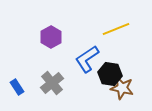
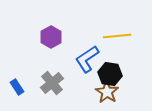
yellow line: moved 1 px right, 7 px down; rotated 16 degrees clockwise
brown star: moved 15 px left, 4 px down; rotated 20 degrees clockwise
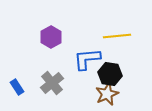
blue L-shape: rotated 28 degrees clockwise
brown star: moved 2 px down; rotated 15 degrees clockwise
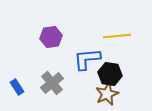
purple hexagon: rotated 20 degrees clockwise
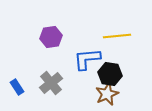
gray cross: moved 1 px left
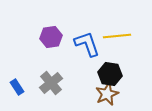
blue L-shape: moved 15 px up; rotated 76 degrees clockwise
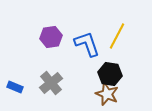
yellow line: rotated 56 degrees counterclockwise
blue rectangle: moved 2 px left; rotated 35 degrees counterclockwise
brown star: rotated 25 degrees counterclockwise
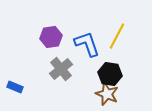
gray cross: moved 10 px right, 14 px up
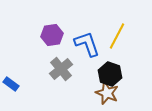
purple hexagon: moved 1 px right, 2 px up
black hexagon: rotated 10 degrees clockwise
blue rectangle: moved 4 px left, 3 px up; rotated 14 degrees clockwise
brown star: moved 1 px up
